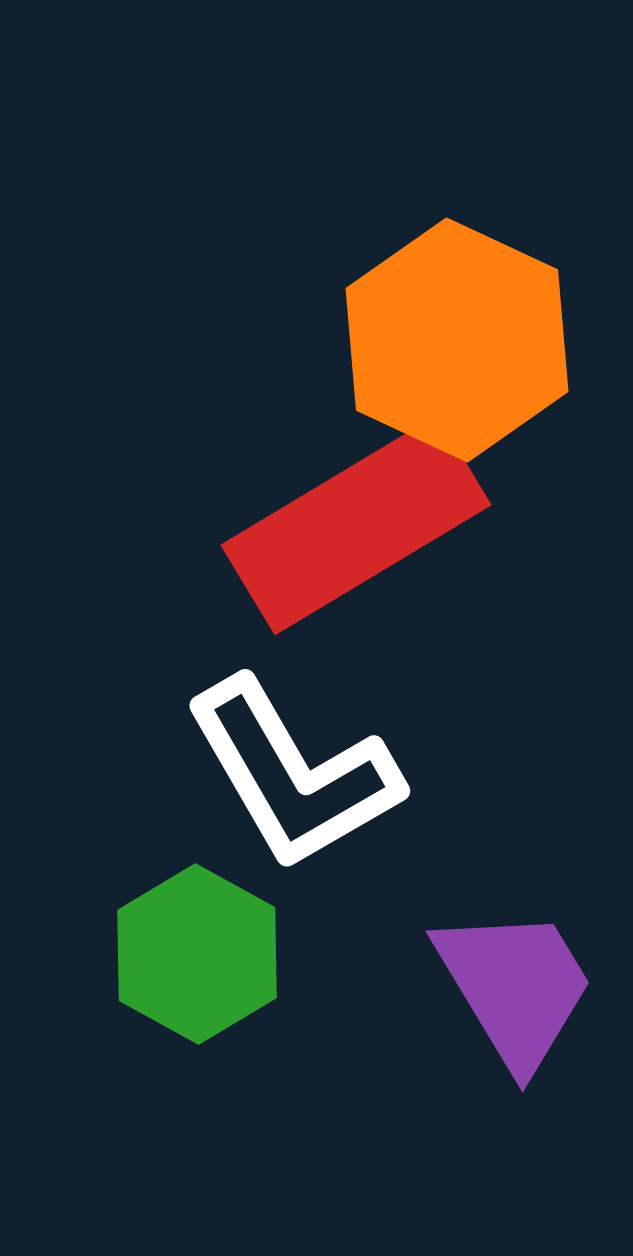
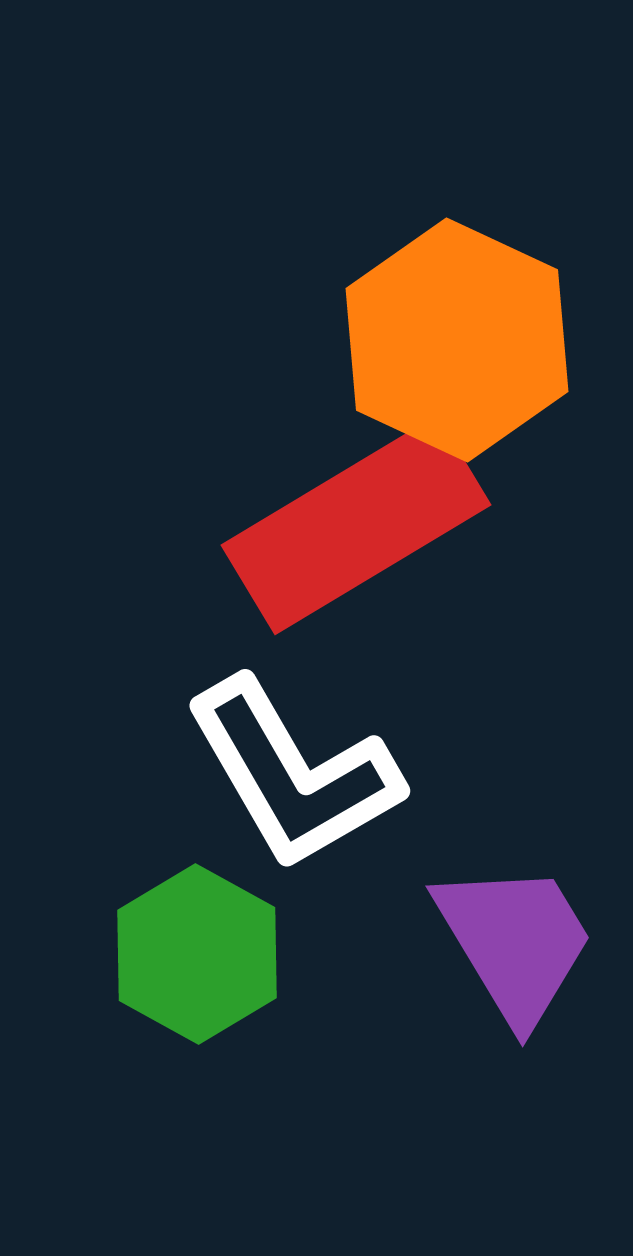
purple trapezoid: moved 45 px up
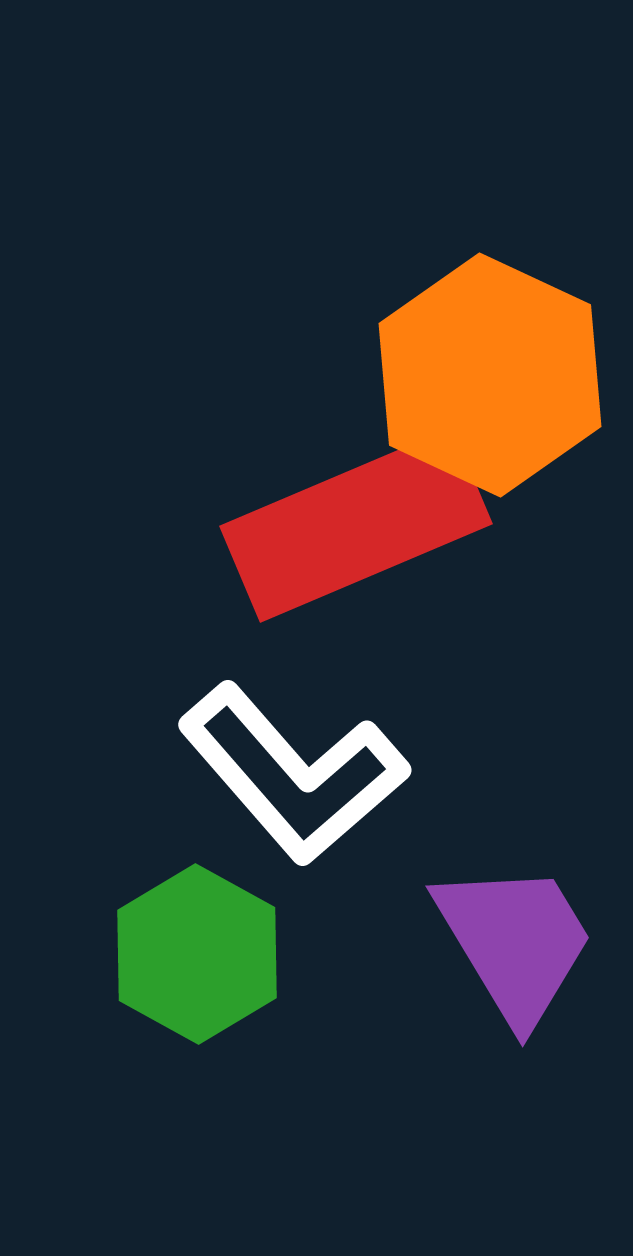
orange hexagon: moved 33 px right, 35 px down
red rectangle: rotated 8 degrees clockwise
white L-shape: rotated 11 degrees counterclockwise
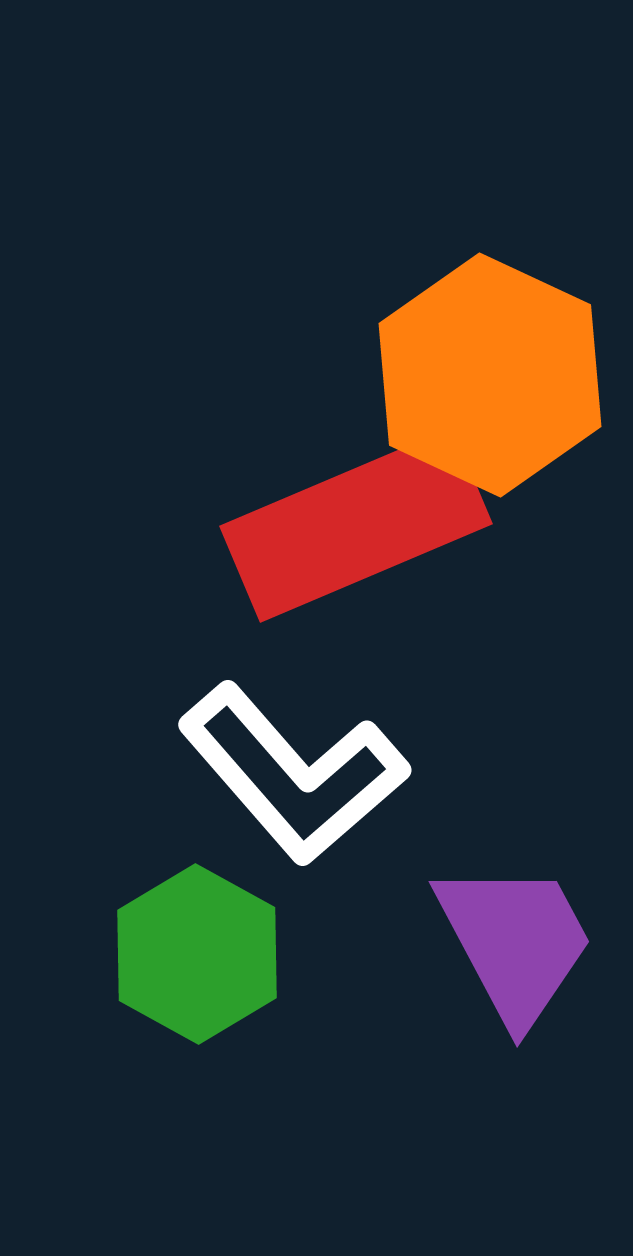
purple trapezoid: rotated 3 degrees clockwise
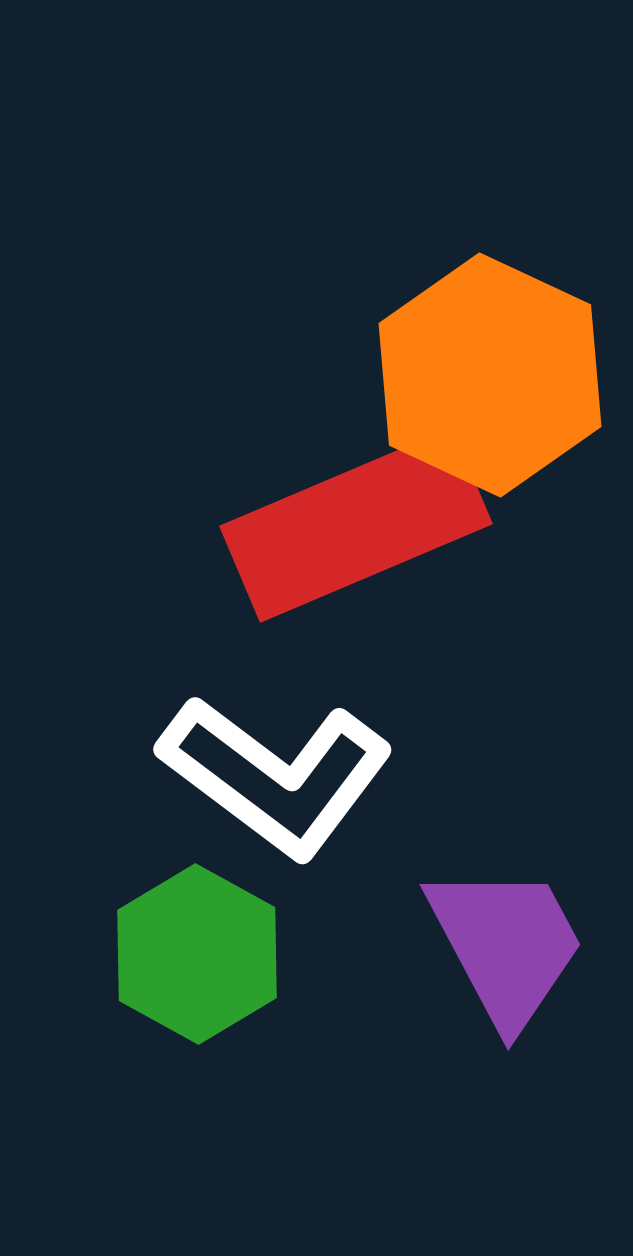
white L-shape: moved 17 px left, 2 px down; rotated 12 degrees counterclockwise
purple trapezoid: moved 9 px left, 3 px down
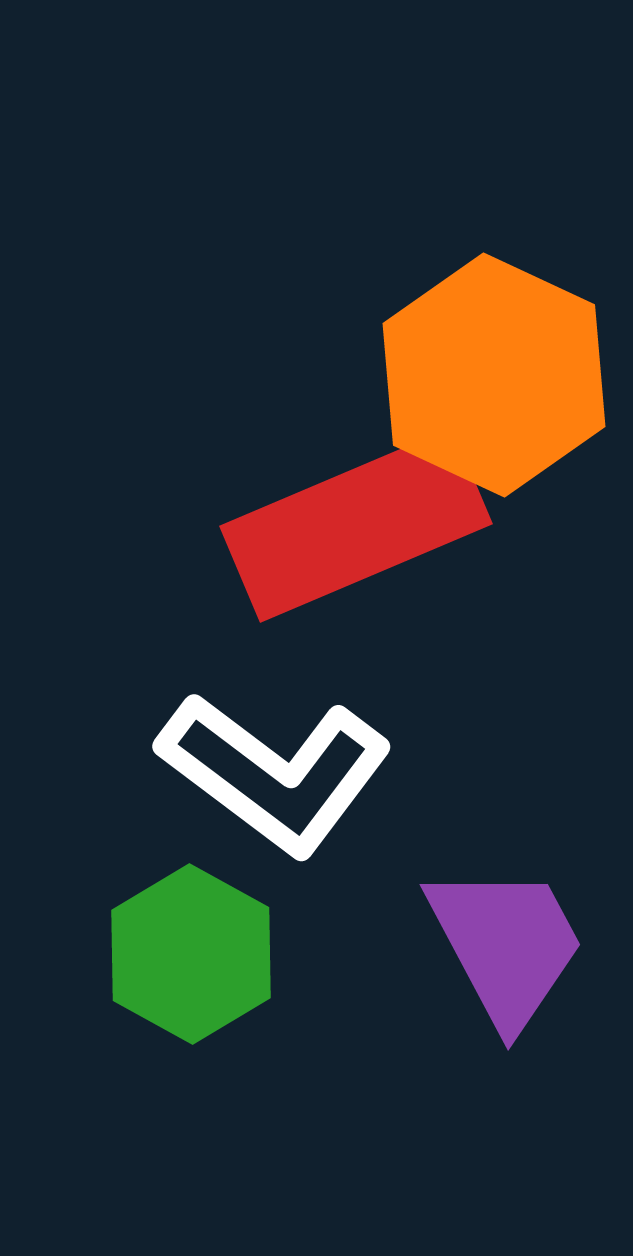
orange hexagon: moved 4 px right
white L-shape: moved 1 px left, 3 px up
green hexagon: moved 6 px left
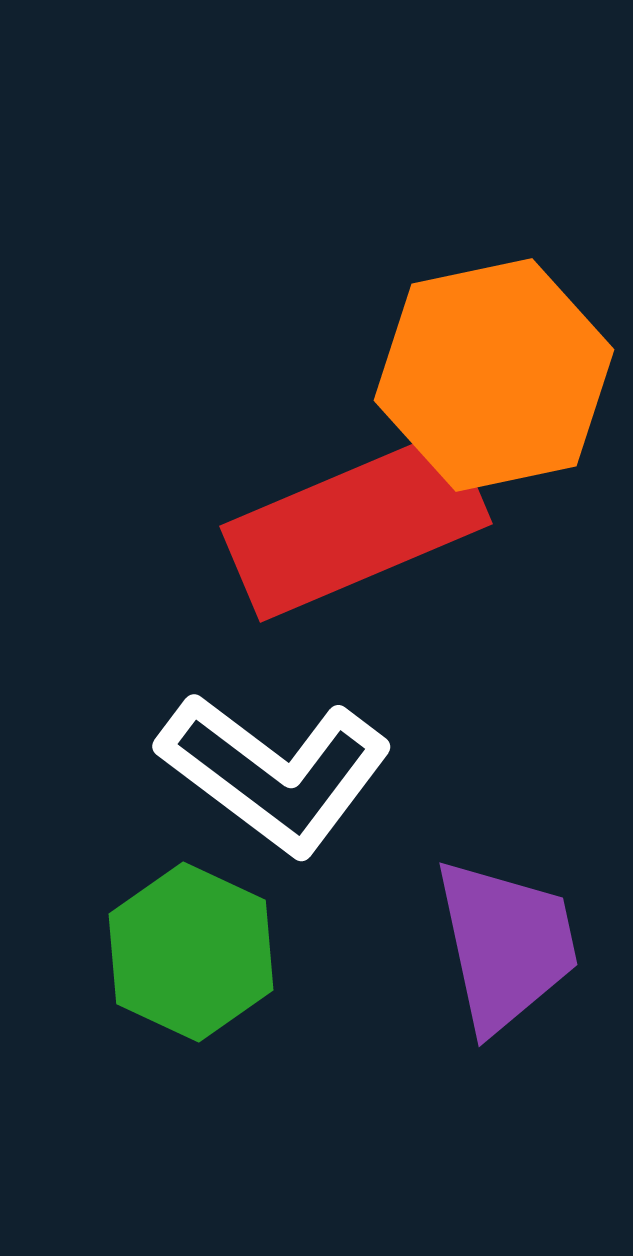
orange hexagon: rotated 23 degrees clockwise
purple trapezoid: rotated 16 degrees clockwise
green hexagon: moved 2 px up; rotated 4 degrees counterclockwise
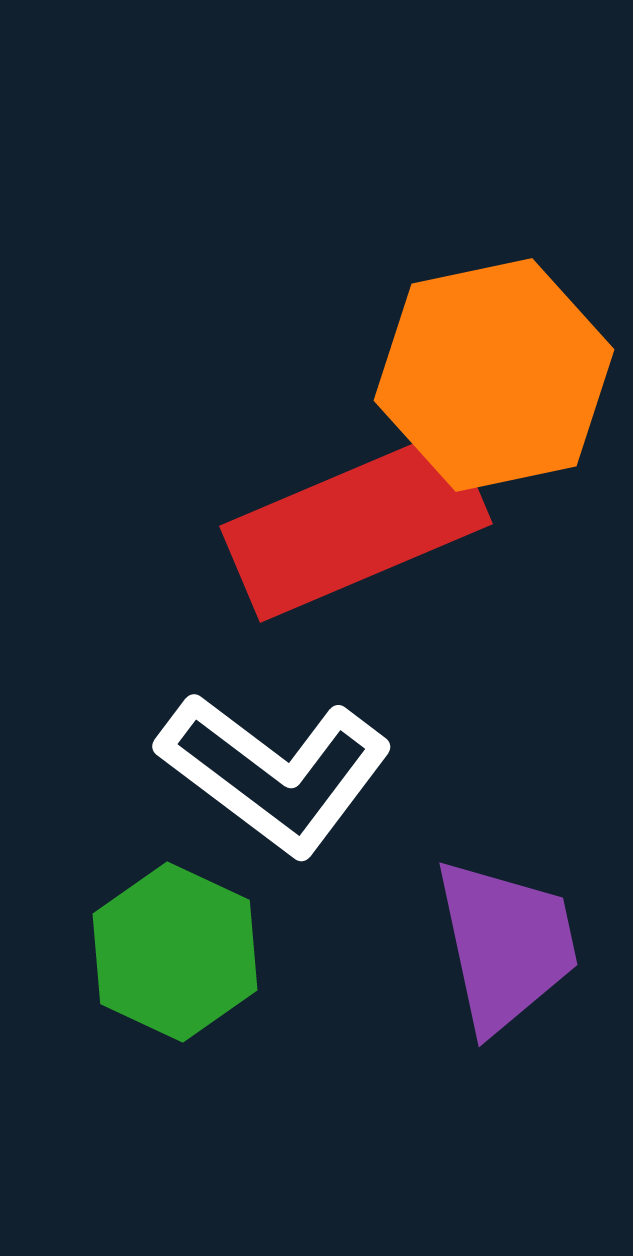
green hexagon: moved 16 px left
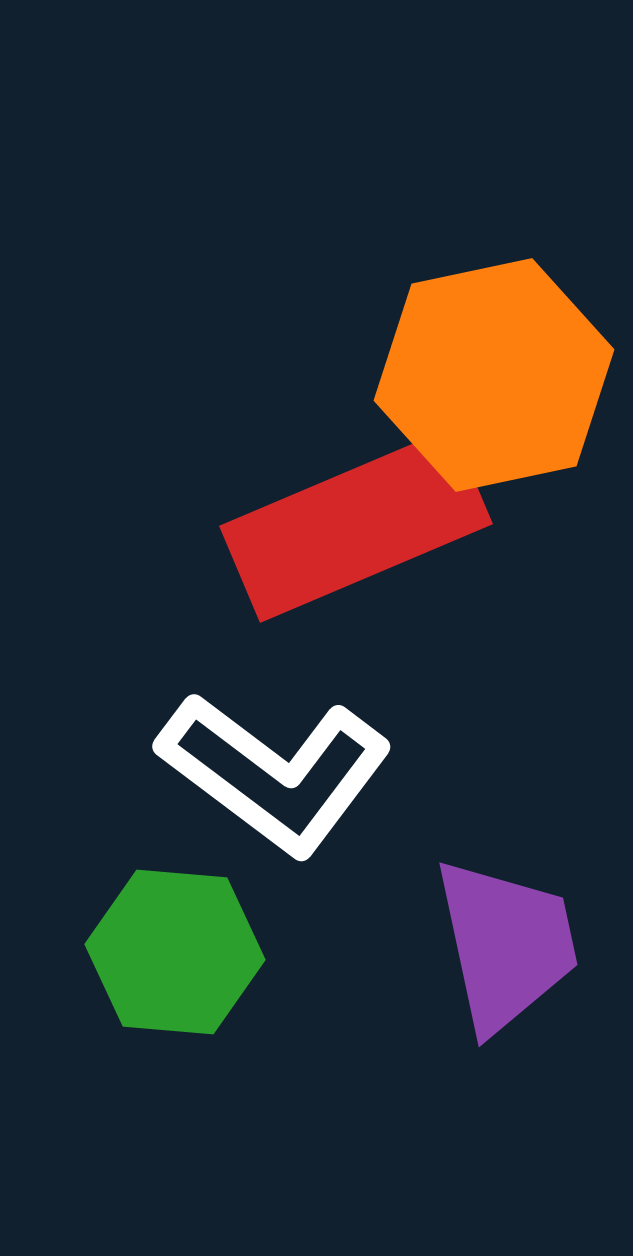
green hexagon: rotated 20 degrees counterclockwise
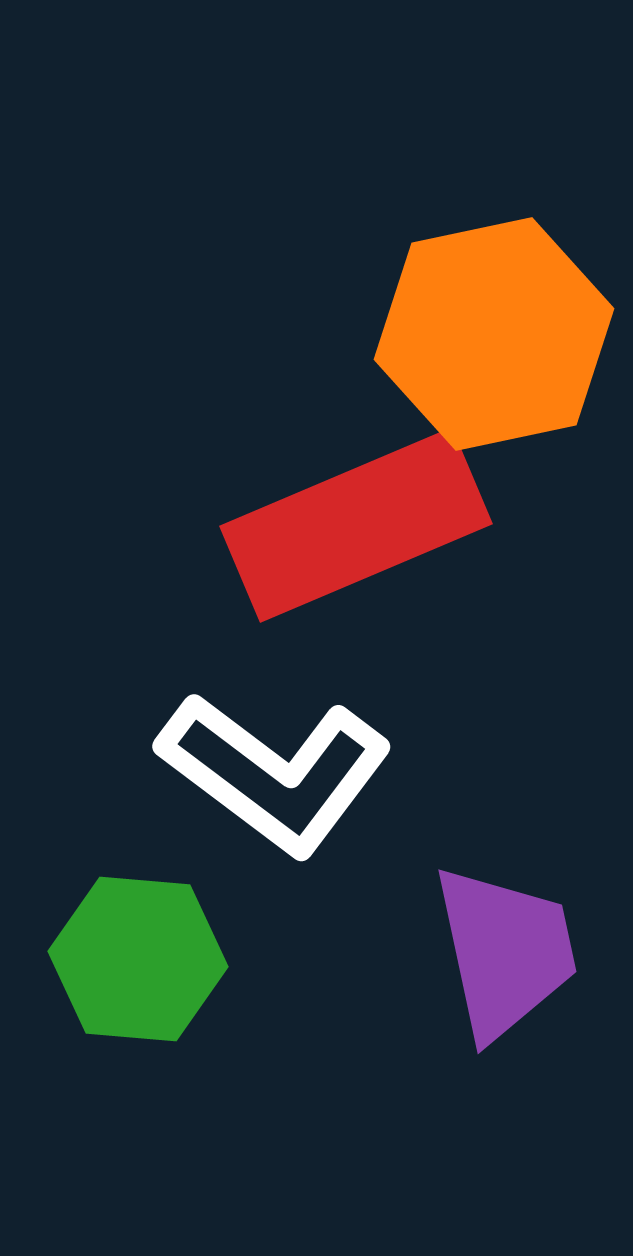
orange hexagon: moved 41 px up
purple trapezoid: moved 1 px left, 7 px down
green hexagon: moved 37 px left, 7 px down
